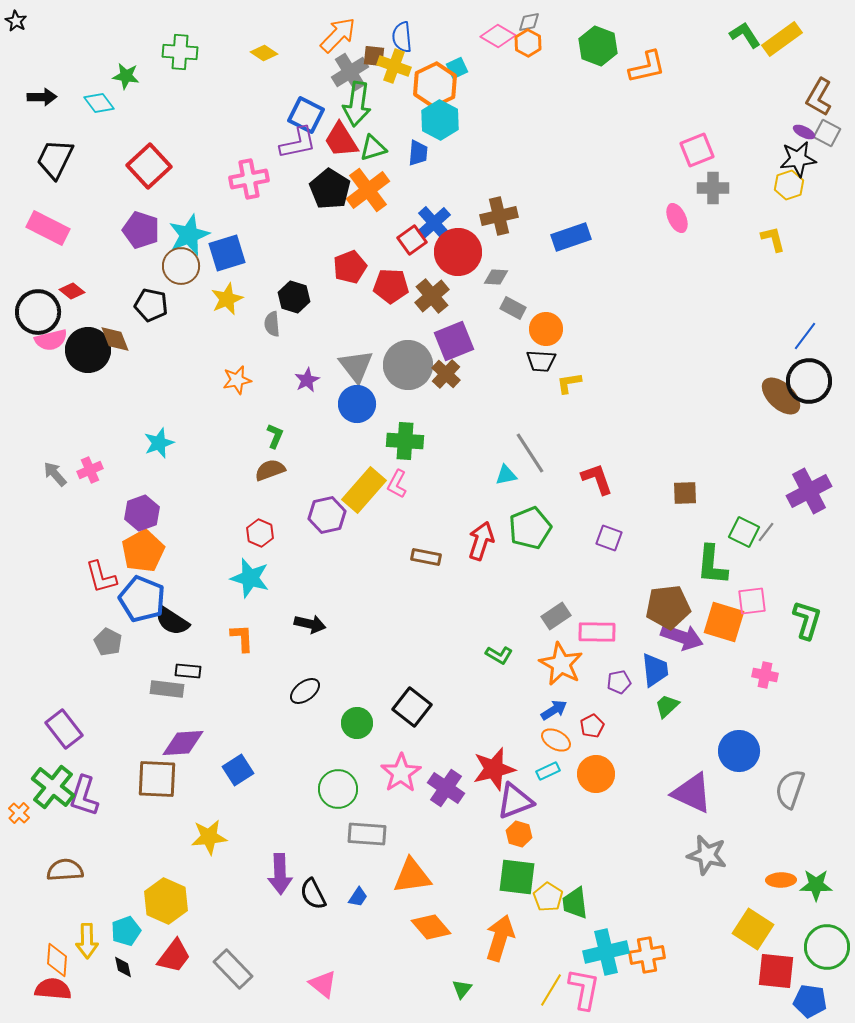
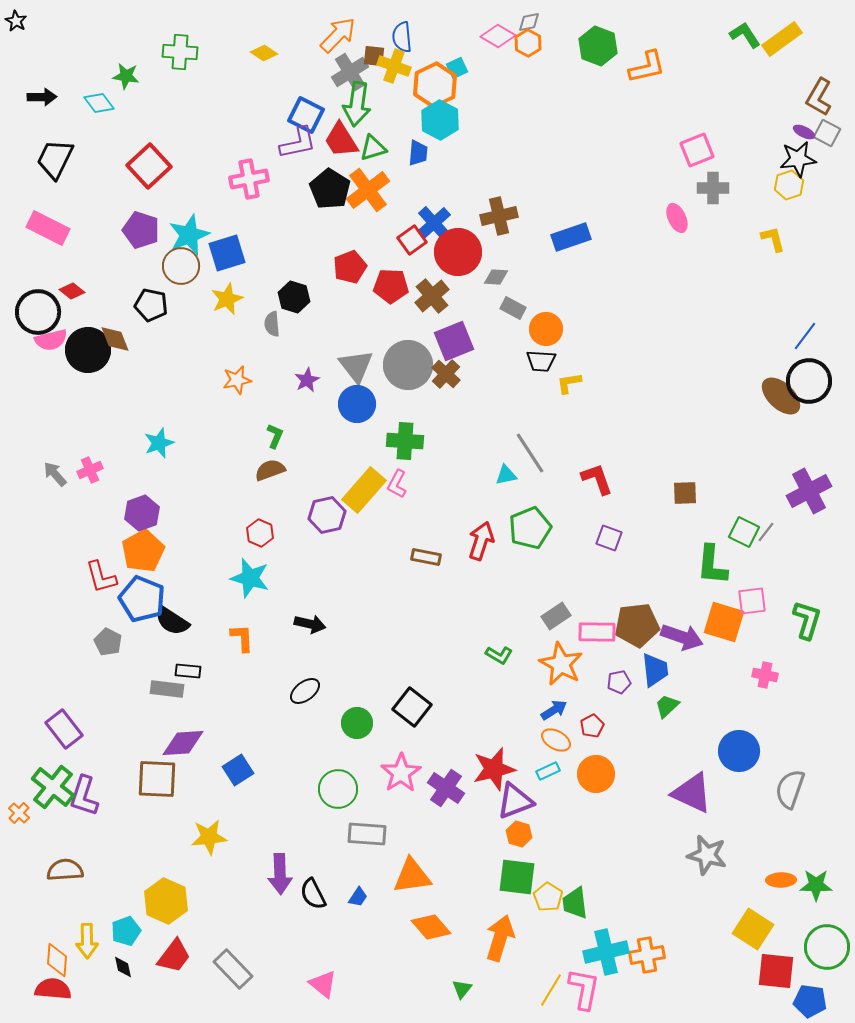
brown pentagon at (668, 607): moved 31 px left, 18 px down
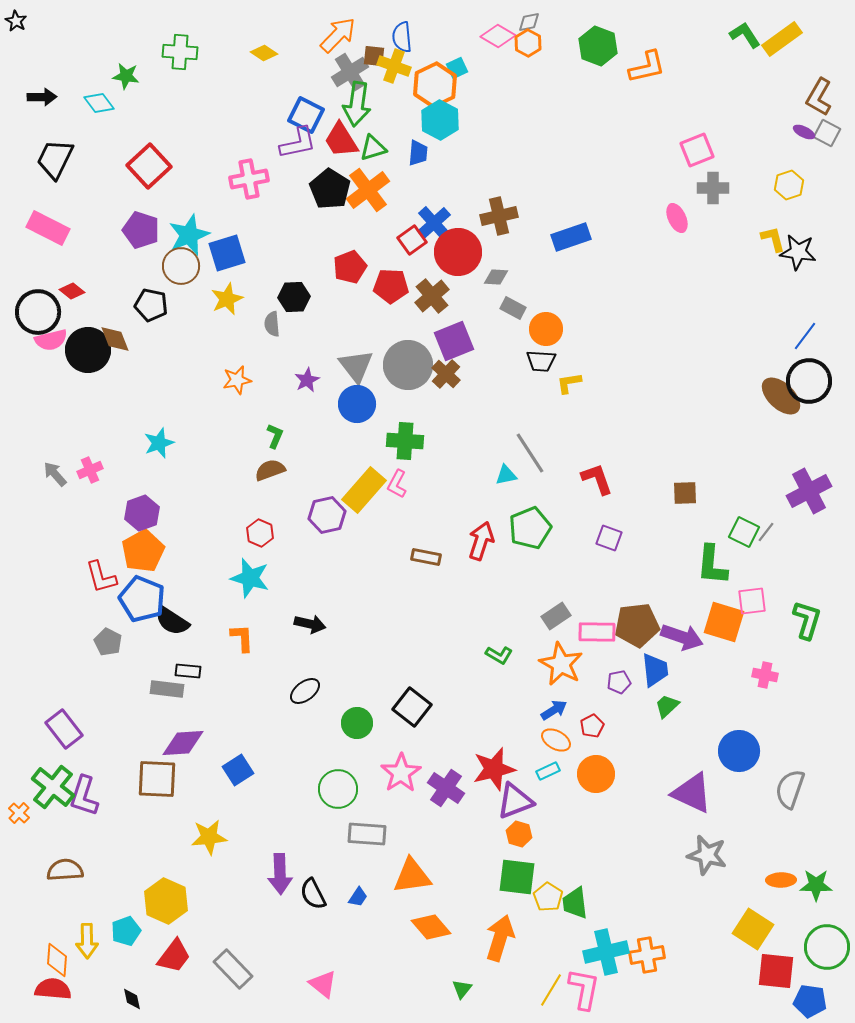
black star at (798, 159): moved 93 px down; rotated 15 degrees clockwise
black hexagon at (294, 297): rotated 20 degrees counterclockwise
black diamond at (123, 967): moved 9 px right, 32 px down
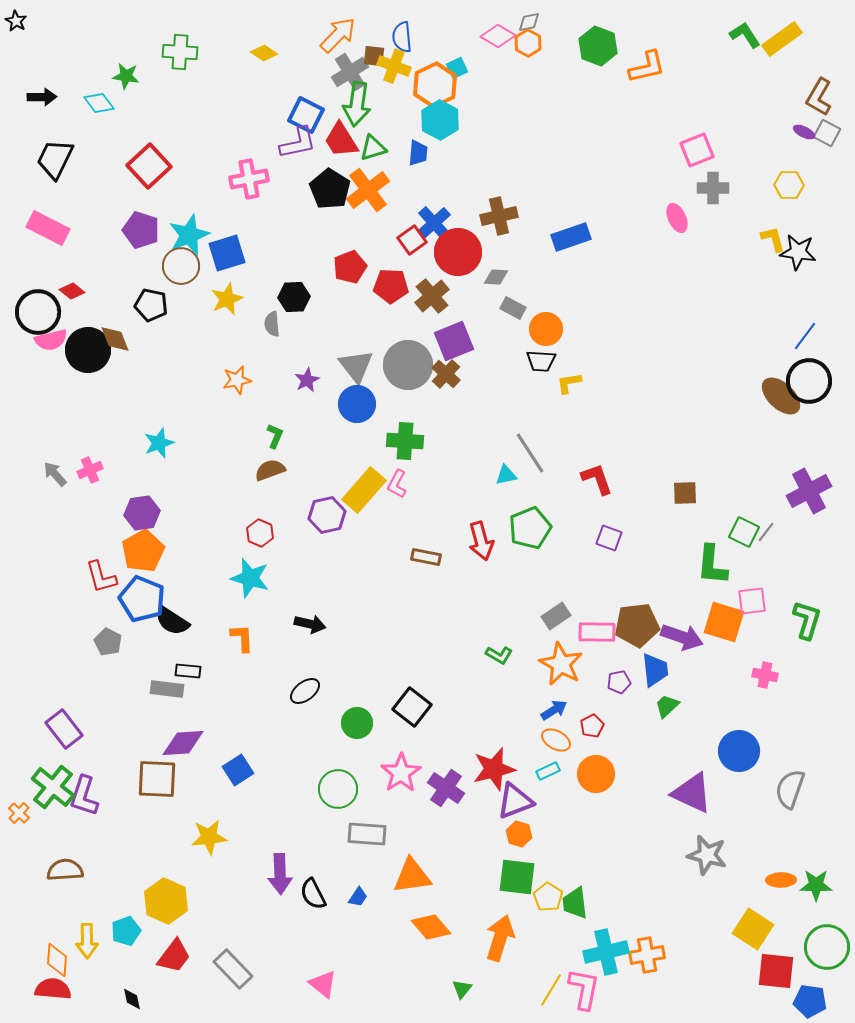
yellow hexagon at (789, 185): rotated 20 degrees clockwise
purple hexagon at (142, 513): rotated 12 degrees clockwise
red arrow at (481, 541): rotated 147 degrees clockwise
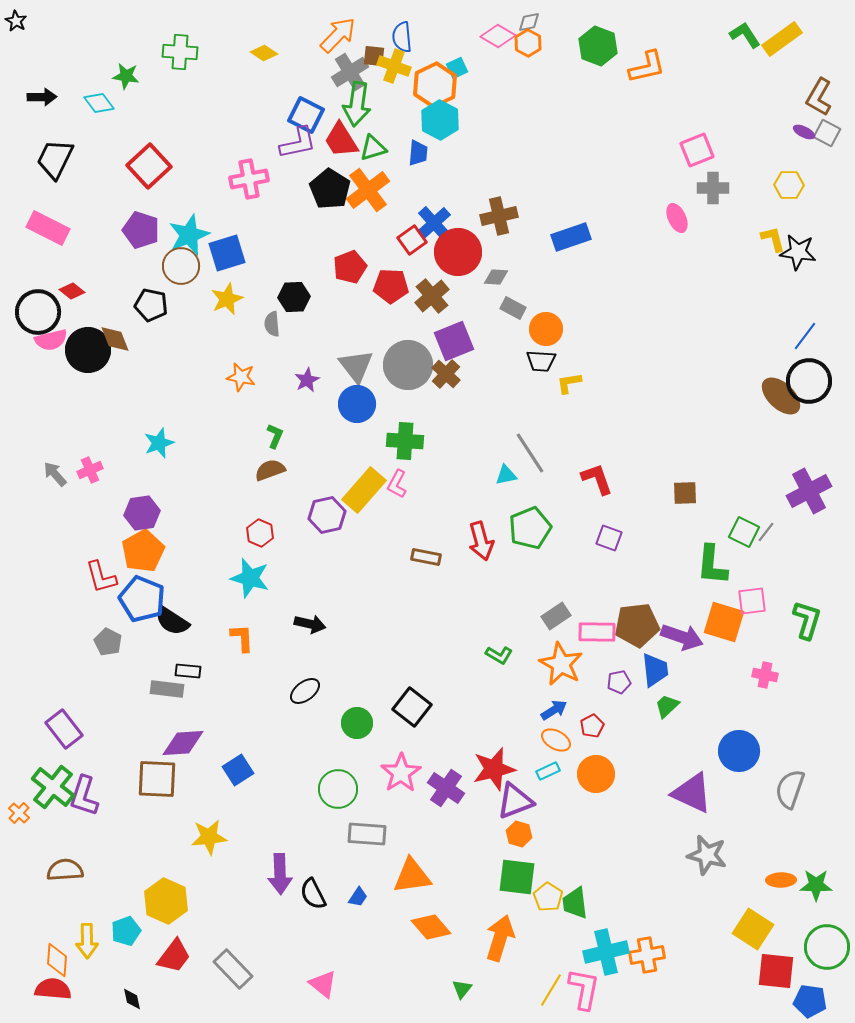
orange star at (237, 380): moved 4 px right, 3 px up; rotated 24 degrees clockwise
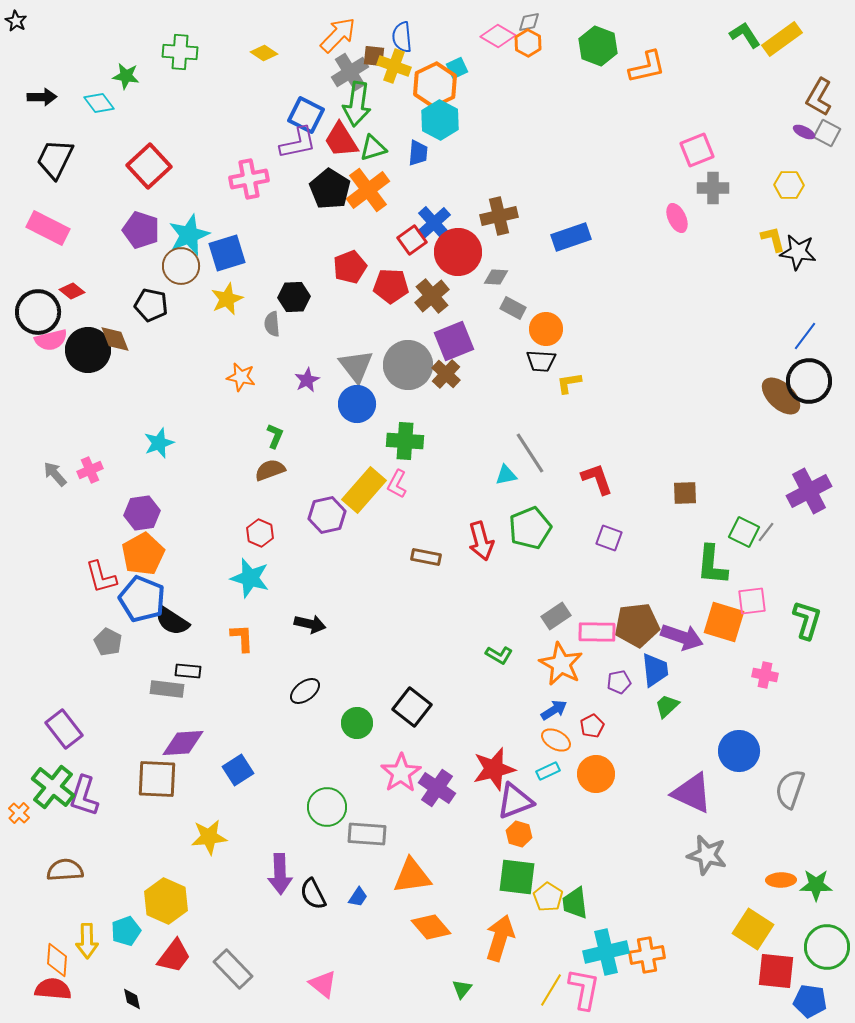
orange pentagon at (143, 551): moved 3 px down
purple cross at (446, 788): moved 9 px left
green circle at (338, 789): moved 11 px left, 18 px down
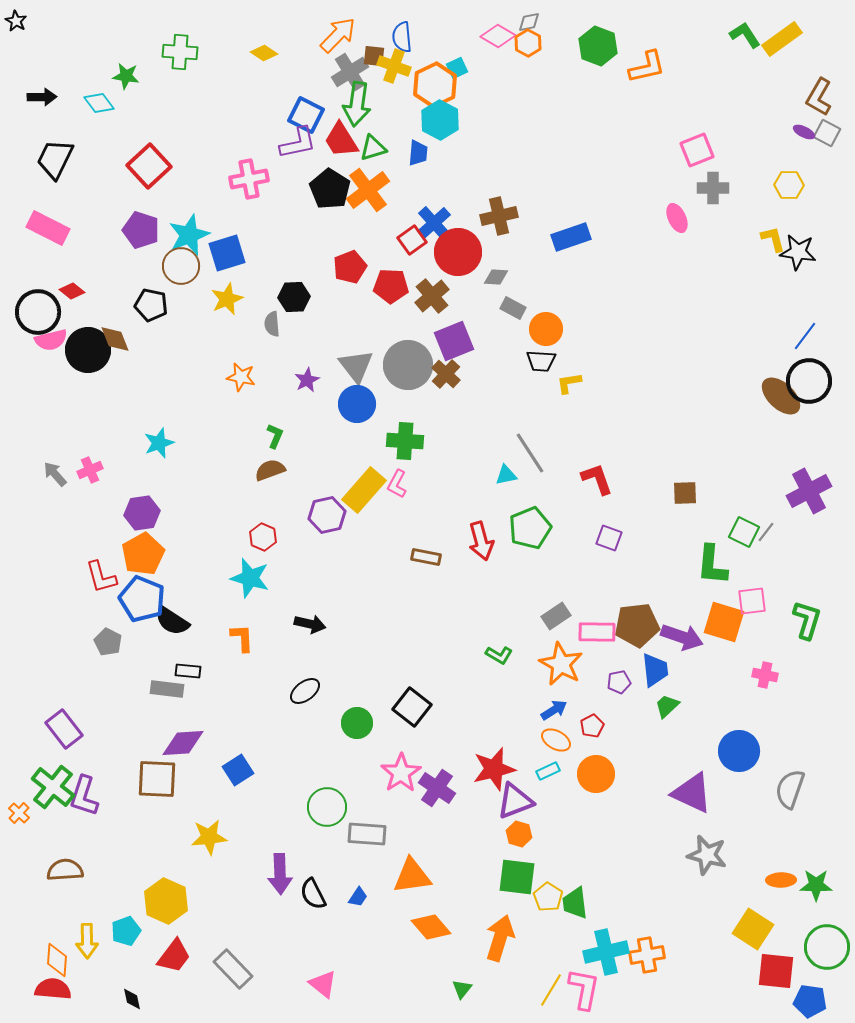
red hexagon at (260, 533): moved 3 px right, 4 px down
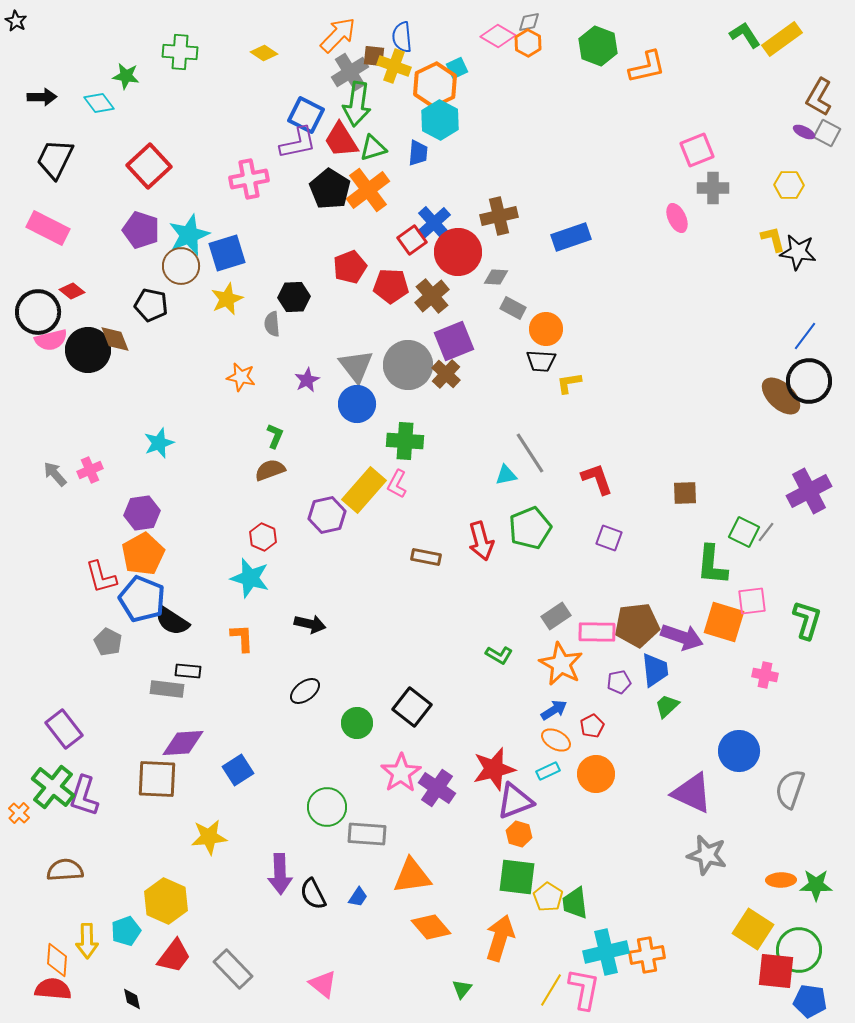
green circle at (827, 947): moved 28 px left, 3 px down
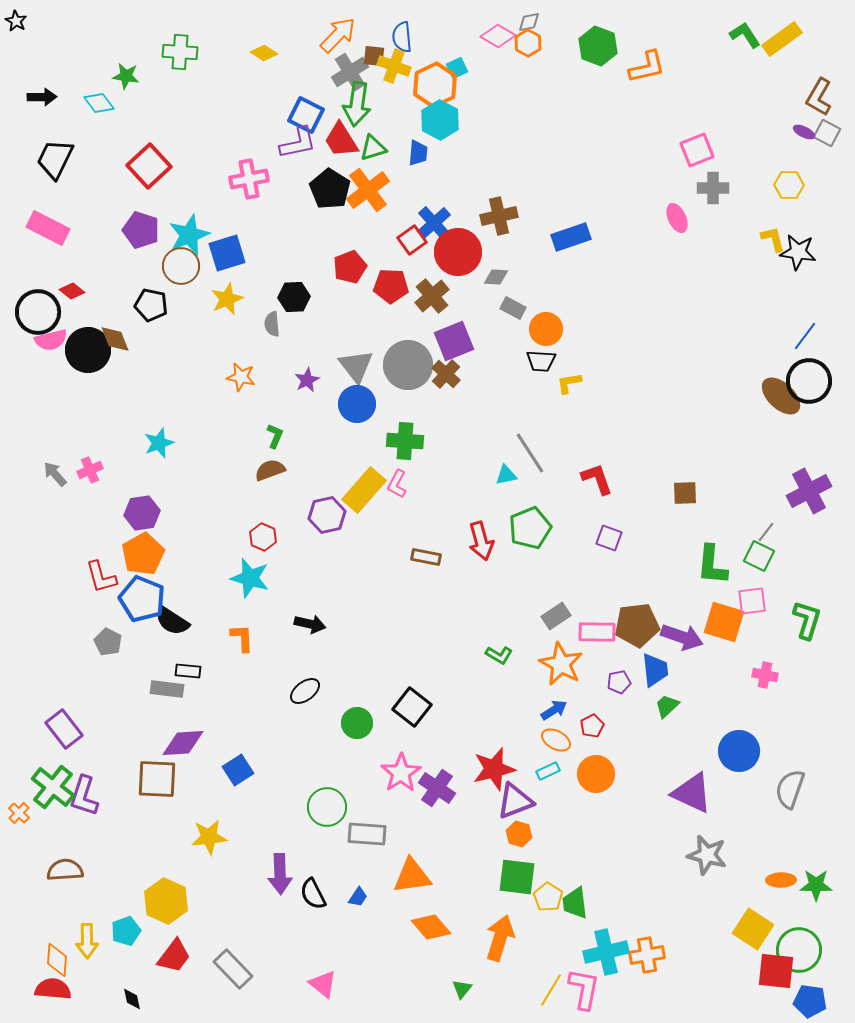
green square at (744, 532): moved 15 px right, 24 px down
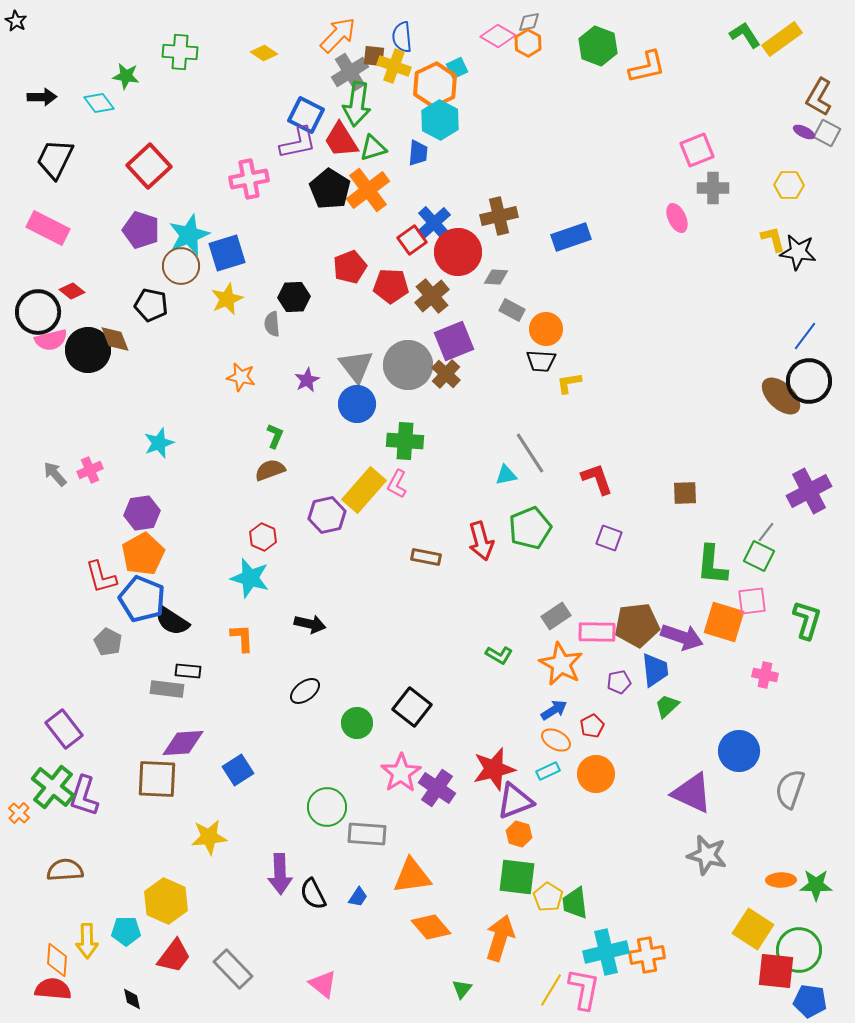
gray rectangle at (513, 308): moved 1 px left, 2 px down
cyan pentagon at (126, 931): rotated 20 degrees clockwise
